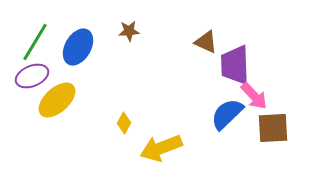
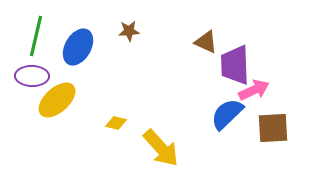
green line: moved 1 px right, 6 px up; rotated 18 degrees counterclockwise
purple ellipse: rotated 24 degrees clockwise
pink arrow: moved 6 px up; rotated 72 degrees counterclockwise
yellow diamond: moved 8 px left; rotated 75 degrees clockwise
yellow arrow: rotated 111 degrees counterclockwise
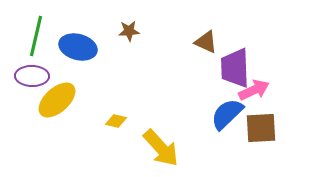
blue ellipse: rotated 75 degrees clockwise
purple trapezoid: moved 3 px down
yellow diamond: moved 2 px up
brown square: moved 12 px left
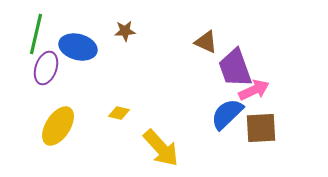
brown star: moved 4 px left
green line: moved 2 px up
purple trapezoid: rotated 18 degrees counterclockwise
purple ellipse: moved 14 px right, 8 px up; rotated 72 degrees counterclockwise
yellow ellipse: moved 1 px right, 26 px down; rotated 15 degrees counterclockwise
yellow diamond: moved 3 px right, 8 px up
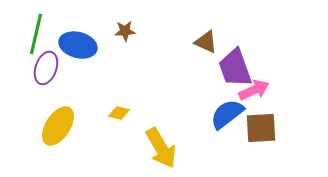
blue ellipse: moved 2 px up
blue semicircle: rotated 6 degrees clockwise
yellow arrow: rotated 12 degrees clockwise
